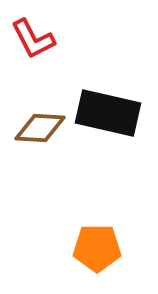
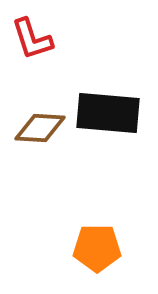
red L-shape: moved 1 px left; rotated 9 degrees clockwise
black rectangle: rotated 8 degrees counterclockwise
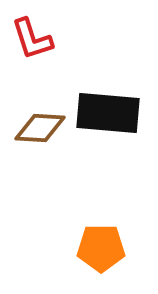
orange pentagon: moved 4 px right
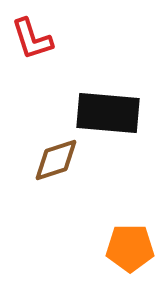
brown diamond: moved 16 px right, 32 px down; rotated 21 degrees counterclockwise
orange pentagon: moved 29 px right
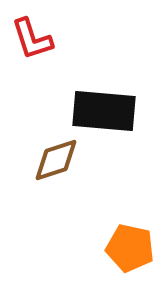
black rectangle: moved 4 px left, 2 px up
orange pentagon: rotated 12 degrees clockwise
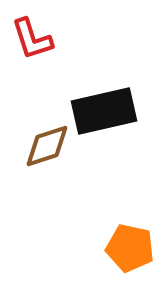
black rectangle: rotated 18 degrees counterclockwise
brown diamond: moved 9 px left, 14 px up
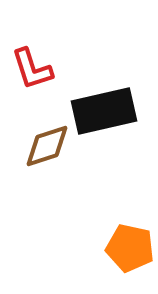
red L-shape: moved 30 px down
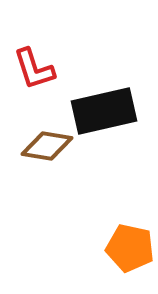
red L-shape: moved 2 px right
brown diamond: rotated 27 degrees clockwise
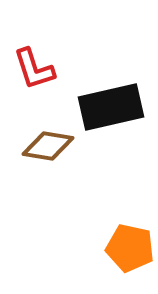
black rectangle: moved 7 px right, 4 px up
brown diamond: moved 1 px right
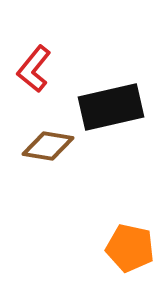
red L-shape: rotated 57 degrees clockwise
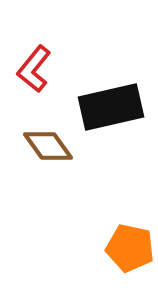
brown diamond: rotated 45 degrees clockwise
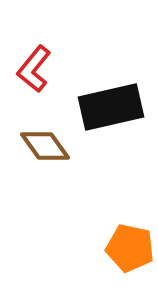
brown diamond: moved 3 px left
